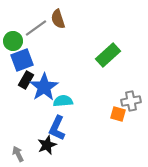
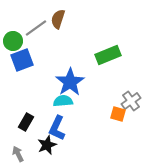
brown semicircle: rotated 36 degrees clockwise
green rectangle: rotated 20 degrees clockwise
black rectangle: moved 42 px down
blue star: moved 26 px right, 5 px up
gray cross: rotated 24 degrees counterclockwise
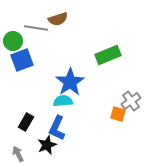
brown semicircle: rotated 126 degrees counterclockwise
gray line: rotated 45 degrees clockwise
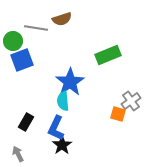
brown semicircle: moved 4 px right
cyan semicircle: rotated 90 degrees counterclockwise
blue L-shape: moved 1 px left
black star: moved 15 px right; rotated 12 degrees counterclockwise
